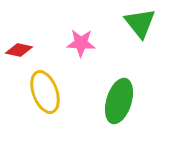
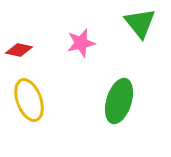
pink star: rotated 16 degrees counterclockwise
yellow ellipse: moved 16 px left, 8 px down
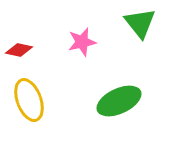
pink star: moved 1 px right, 1 px up
green ellipse: rotated 48 degrees clockwise
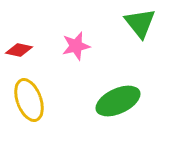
pink star: moved 6 px left, 4 px down
green ellipse: moved 1 px left
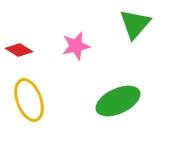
green triangle: moved 5 px left, 1 px down; rotated 20 degrees clockwise
red diamond: rotated 20 degrees clockwise
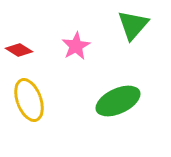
green triangle: moved 2 px left, 1 px down
pink star: rotated 16 degrees counterclockwise
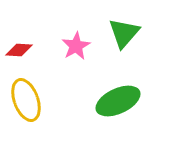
green triangle: moved 9 px left, 8 px down
red diamond: rotated 28 degrees counterclockwise
yellow ellipse: moved 3 px left
